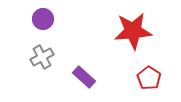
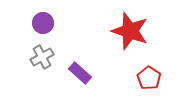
purple circle: moved 4 px down
red star: moved 3 px left; rotated 24 degrees clockwise
purple rectangle: moved 4 px left, 4 px up
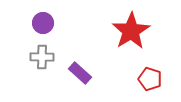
red star: moved 1 px right; rotated 21 degrees clockwise
gray cross: rotated 30 degrees clockwise
red pentagon: moved 1 px right, 1 px down; rotated 15 degrees counterclockwise
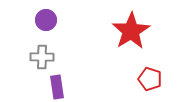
purple circle: moved 3 px right, 3 px up
purple rectangle: moved 23 px left, 14 px down; rotated 40 degrees clockwise
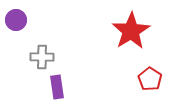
purple circle: moved 30 px left
red pentagon: rotated 15 degrees clockwise
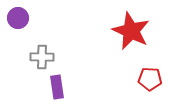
purple circle: moved 2 px right, 2 px up
red star: rotated 15 degrees counterclockwise
red pentagon: rotated 30 degrees counterclockwise
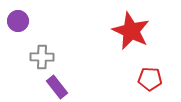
purple circle: moved 3 px down
purple rectangle: rotated 30 degrees counterclockwise
